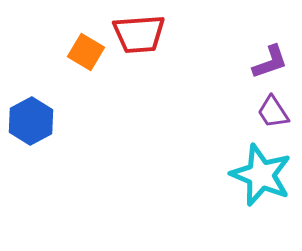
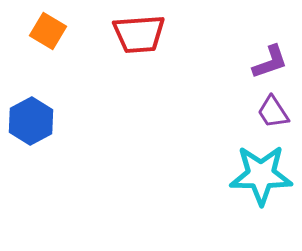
orange square: moved 38 px left, 21 px up
cyan star: rotated 22 degrees counterclockwise
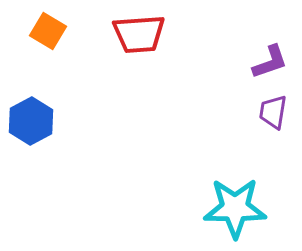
purple trapezoid: rotated 42 degrees clockwise
cyan star: moved 26 px left, 33 px down
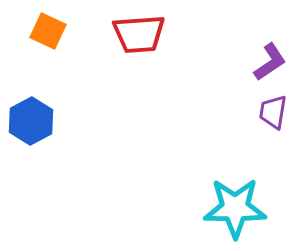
orange square: rotated 6 degrees counterclockwise
purple L-shape: rotated 15 degrees counterclockwise
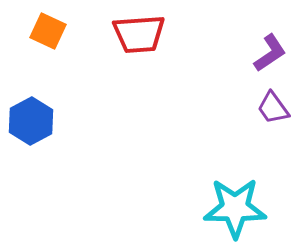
purple L-shape: moved 9 px up
purple trapezoid: moved 4 px up; rotated 45 degrees counterclockwise
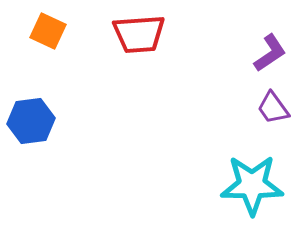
blue hexagon: rotated 21 degrees clockwise
cyan star: moved 17 px right, 23 px up
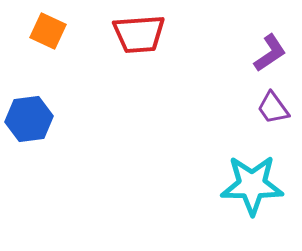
blue hexagon: moved 2 px left, 2 px up
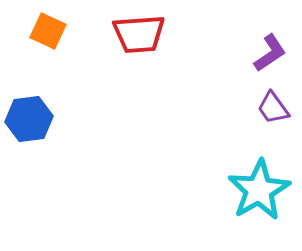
cyan star: moved 7 px right, 5 px down; rotated 30 degrees counterclockwise
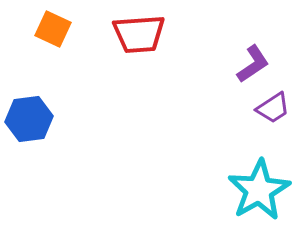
orange square: moved 5 px right, 2 px up
purple L-shape: moved 17 px left, 11 px down
purple trapezoid: rotated 87 degrees counterclockwise
